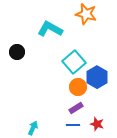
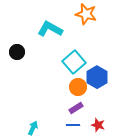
red star: moved 1 px right, 1 px down
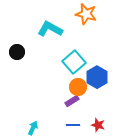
purple rectangle: moved 4 px left, 7 px up
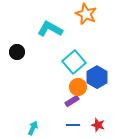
orange star: rotated 10 degrees clockwise
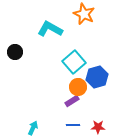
orange star: moved 2 px left
black circle: moved 2 px left
blue hexagon: rotated 15 degrees clockwise
red star: moved 2 px down; rotated 16 degrees counterclockwise
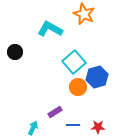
purple rectangle: moved 17 px left, 11 px down
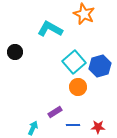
blue hexagon: moved 3 px right, 11 px up
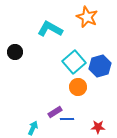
orange star: moved 3 px right, 3 px down
blue line: moved 6 px left, 6 px up
